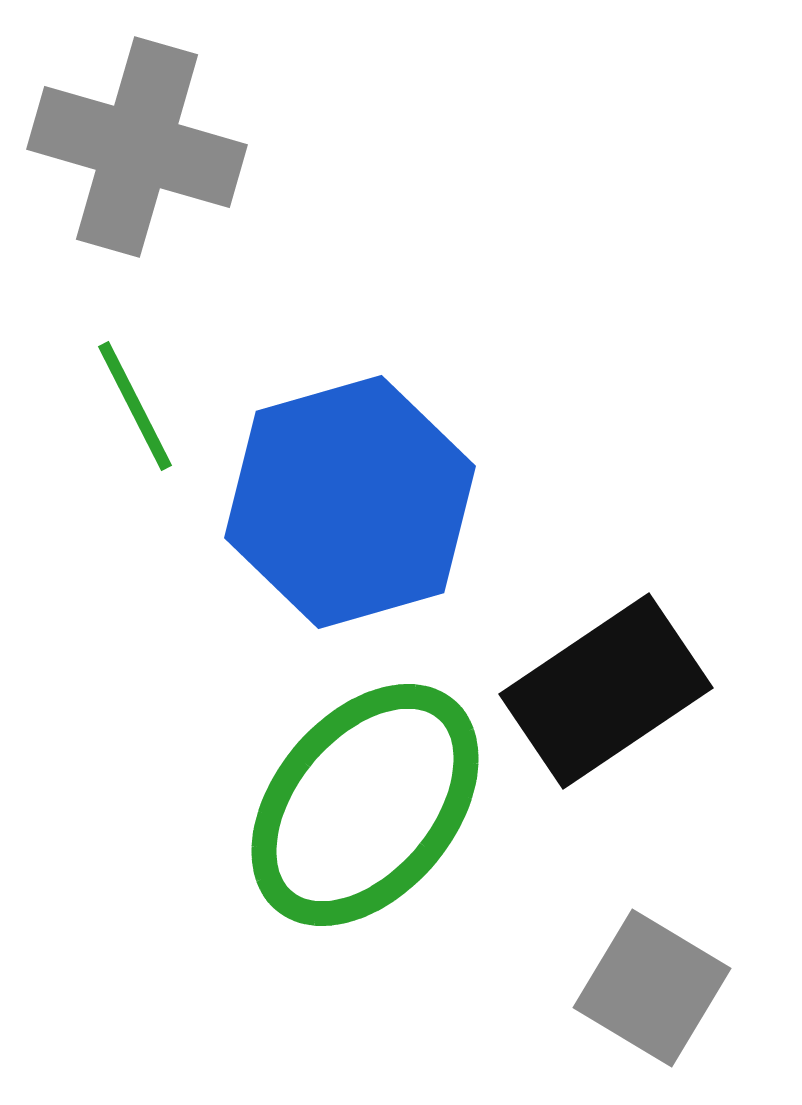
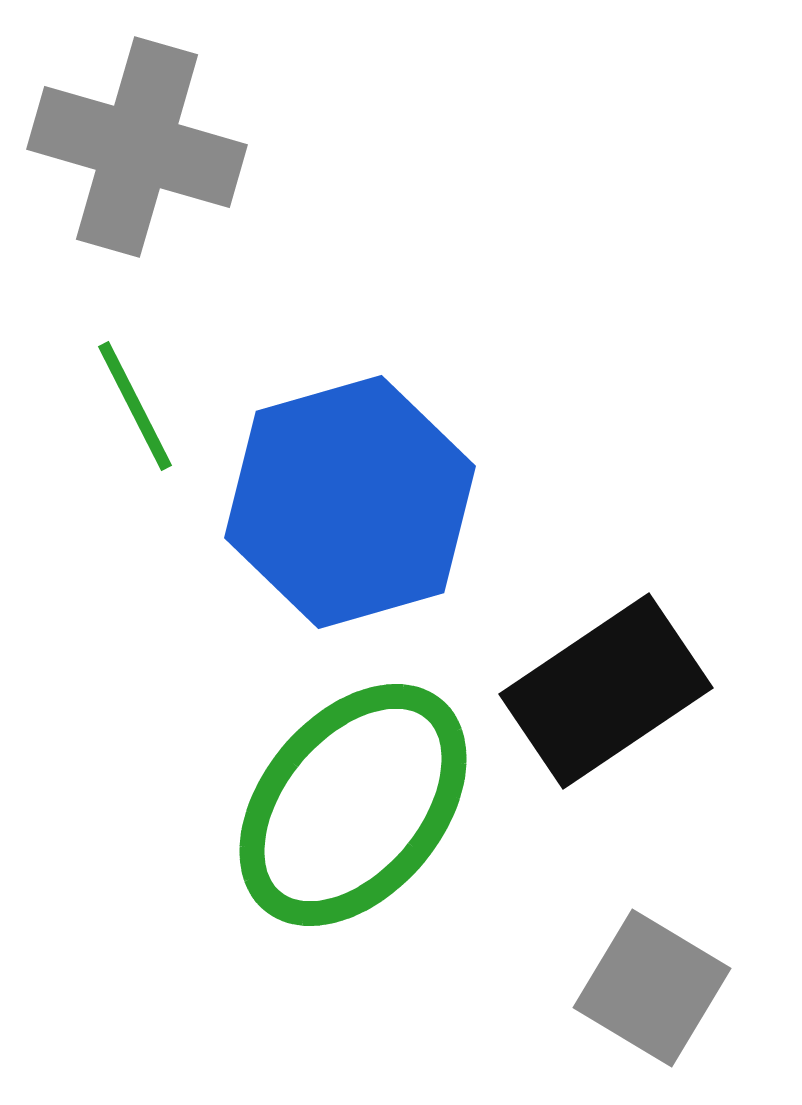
green ellipse: moved 12 px left
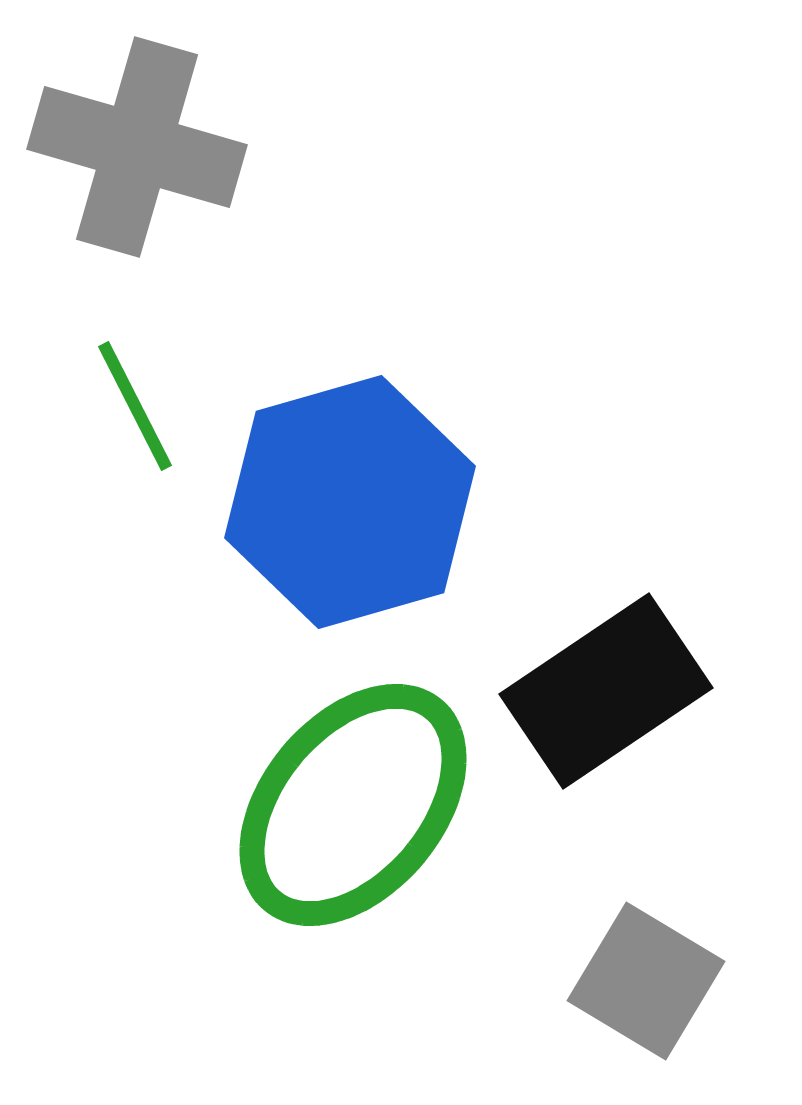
gray square: moved 6 px left, 7 px up
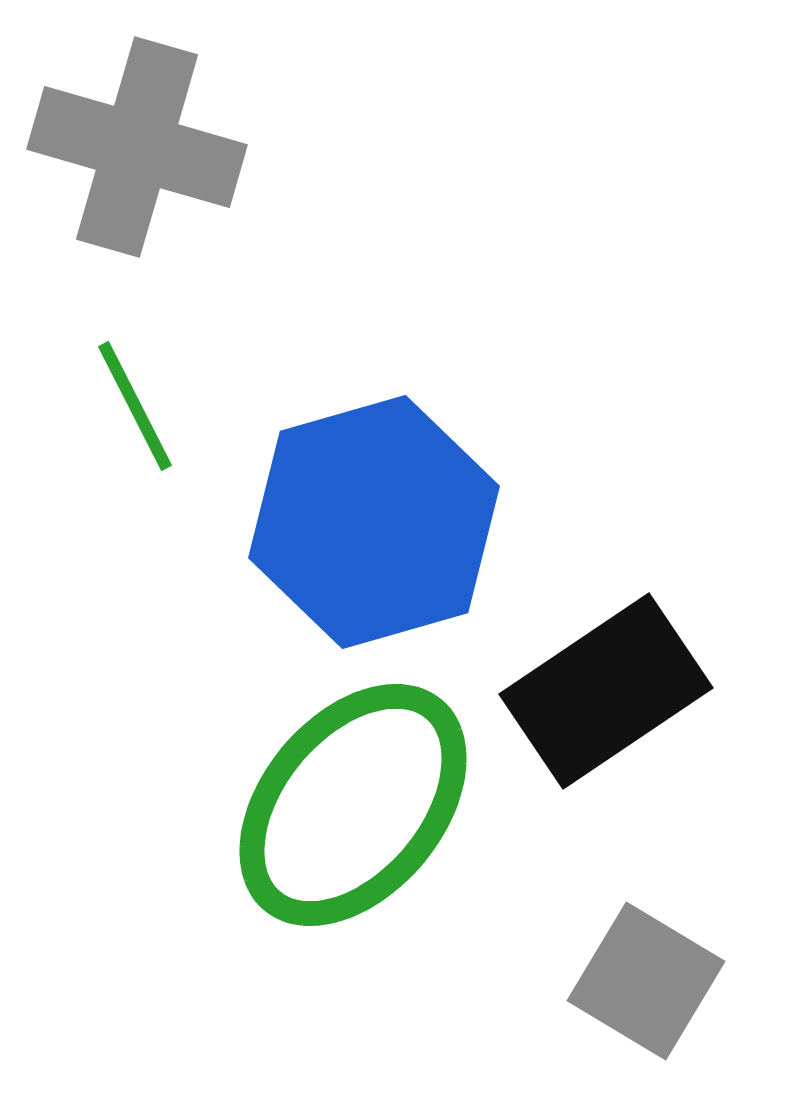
blue hexagon: moved 24 px right, 20 px down
